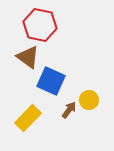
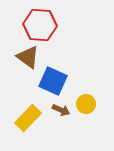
red hexagon: rotated 8 degrees counterclockwise
blue square: moved 2 px right
yellow circle: moved 3 px left, 4 px down
brown arrow: moved 8 px left; rotated 78 degrees clockwise
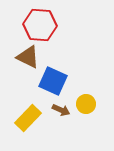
brown triangle: rotated 10 degrees counterclockwise
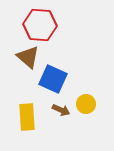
brown triangle: rotated 15 degrees clockwise
blue square: moved 2 px up
yellow rectangle: moved 1 px left, 1 px up; rotated 48 degrees counterclockwise
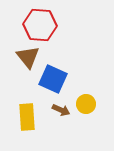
brown triangle: rotated 10 degrees clockwise
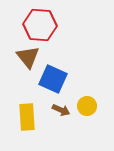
yellow circle: moved 1 px right, 2 px down
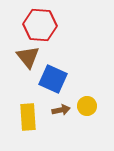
brown arrow: rotated 36 degrees counterclockwise
yellow rectangle: moved 1 px right
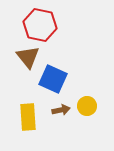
red hexagon: rotated 8 degrees clockwise
